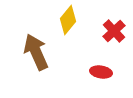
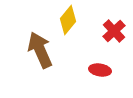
brown arrow: moved 4 px right, 2 px up
red ellipse: moved 1 px left, 2 px up
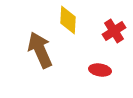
yellow diamond: rotated 36 degrees counterclockwise
red cross: rotated 10 degrees clockwise
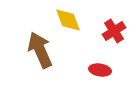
yellow diamond: rotated 24 degrees counterclockwise
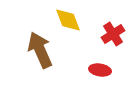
red cross: moved 1 px left, 3 px down
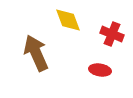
red cross: moved 1 px left; rotated 35 degrees counterclockwise
brown arrow: moved 4 px left, 3 px down
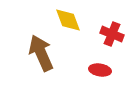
brown arrow: moved 5 px right
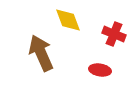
red cross: moved 2 px right
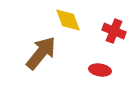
red cross: moved 3 px up
brown arrow: rotated 63 degrees clockwise
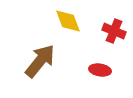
yellow diamond: moved 1 px down
brown arrow: moved 1 px left, 8 px down
